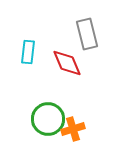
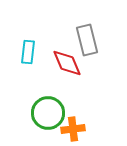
gray rectangle: moved 6 px down
green circle: moved 6 px up
orange cross: rotated 10 degrees clockwise
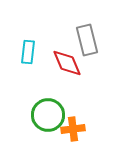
green circle: moved 2 px down
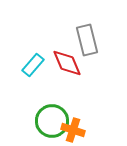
cyan rectangle: moved 5 px right, 13 px down; rotated 35 degrees clockwise
green circle: moved 4 px right, 6 px down
orange cross: moved 1 px down; rotated 25 degrees clockwise
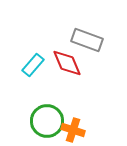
gray rectangle: rotated 56 degrees counterclockwise
green circle: moved 5 px left
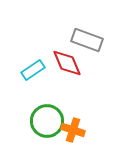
cyan rectangle: moved 5 px down; rotated 15 degrees clockwise
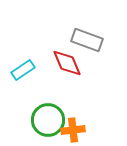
cyan rectangle: moved 10 px left
green circle: moved 1 px right, 1 px up
orange cross: rotated 25 degrees counterclockwise
